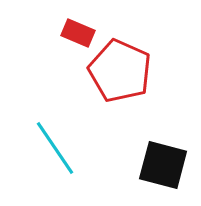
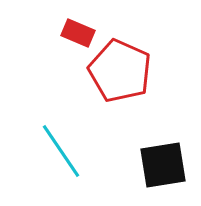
cyan line: moved 6 px right, 3 px down
black square: rotated 24 degrees counterclockwise
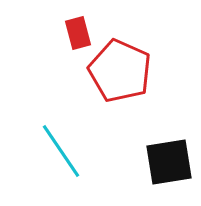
red rectangle: rotated 52 degrees clockwise
black square: moved 6 px right, 3 px up
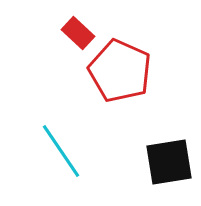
red rectangle: rotated 32 degrees counterclockwise
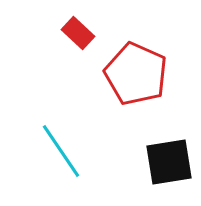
red pentagon: moved 16 px right, 3 px down
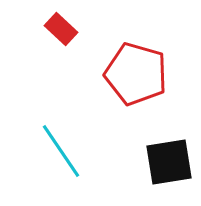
red rectangle: moved 17 px left, 4 px up
red pentagon: rotated 8 degrees counterclockwise
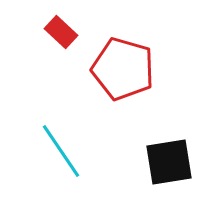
red rectangle: moved 3 px down
red pentagon: moved 13 px left, 5 px up
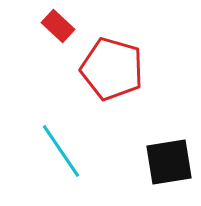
red rectangle: moved 3 px left, 6 px up
red pentagon: moved 11 px left
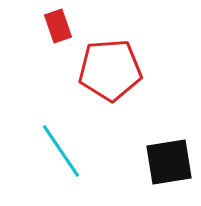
red rectangle: rotated 28 degrees clockwise
red pentagon: moved 2 px left, 1 px down; rotated 20 degrees counterclockwise
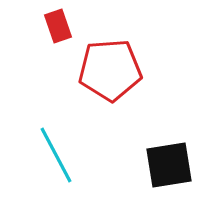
cyan line: moved 5 px left, 4 px down; rotated 6 degrees clockwise
black square: moved 3 px down
